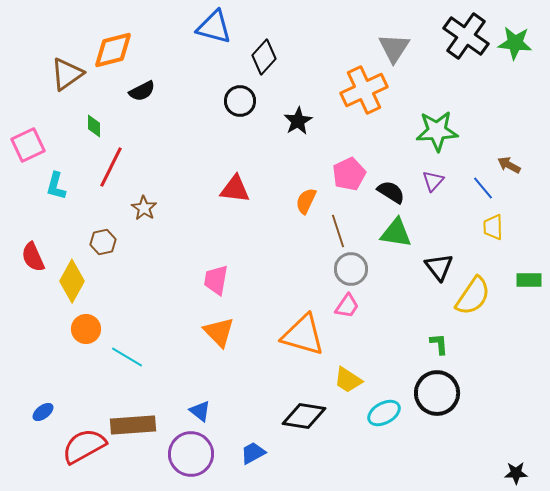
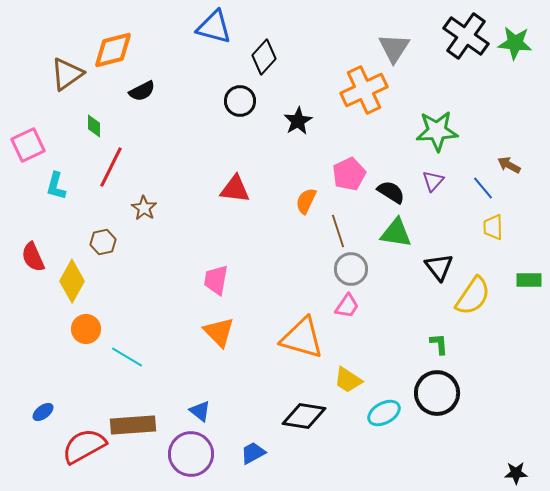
orange triangle at (303, 335): moved 1 px left, 3 px down
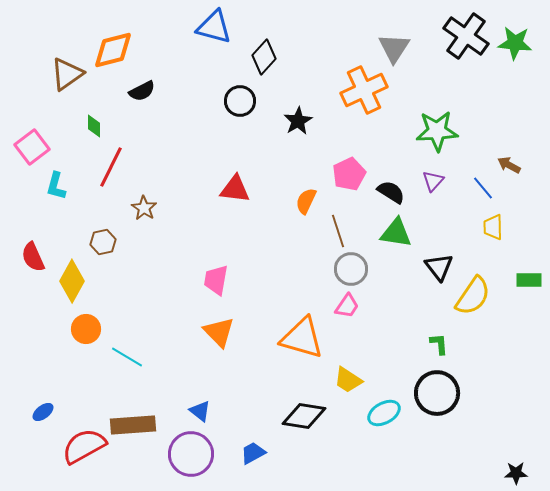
pink square at (28, 145): moved 4 px right, 2 px down; rotated 12 degrees counterclockwise
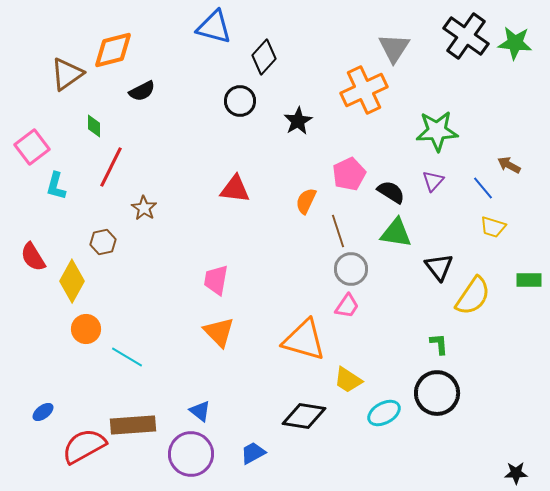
yellow trapezoid at (493, 227): rotated 72 degrees counterclockwise
red semicircle at (33, 257): rotated 8 degrees counterclockwise
orange triangle at (302, 338): moved 2 px right, 2 px down
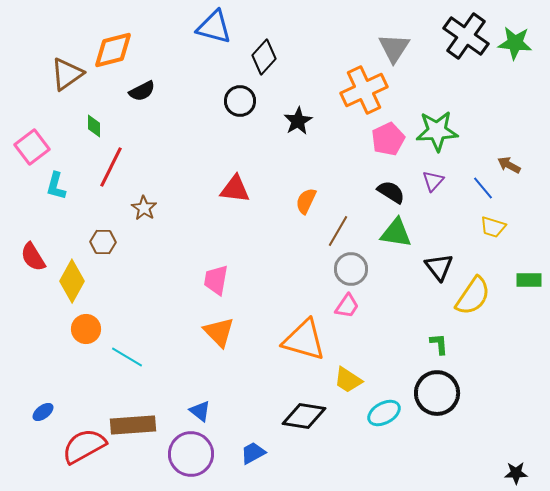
pink pentagon at (349, 174): moved 39 px right, 35 px up
brown line at (338, 231): rotated 48 degrees clockwise
brown hexagon at (103, 242): rotated 15 degrees clockwise
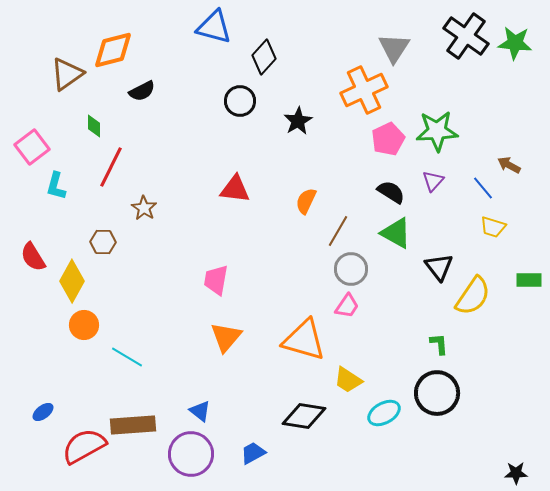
green triangle at (396, 233): rotated 20 degrees clockwise
orange circle at (86, 329): moved 2 px left, 4 px up
orange triangle at (219, 332): moved 7 px right, 5 px down; rotated 24 degrees clockwise
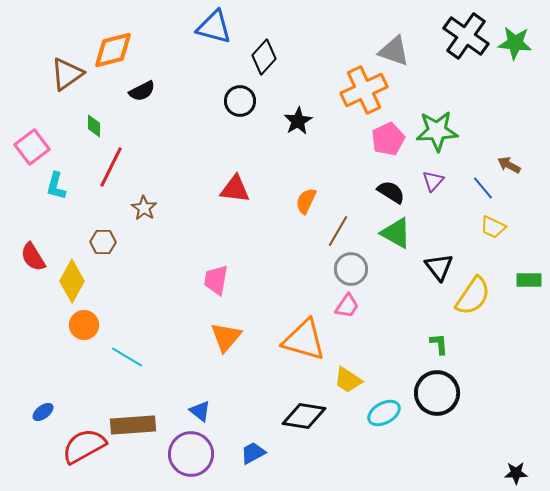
gray triangle at (394, 48): moved 3 px down; rotated 44 degrees counterclockwise
yellow trapezoid at (493, 227): rotated 8 degrees clockwise
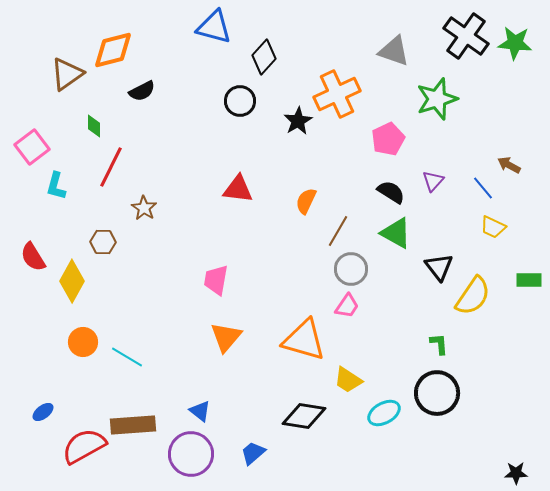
orange cross at (364, 90): moved 27 px left, 4 px down
green star at (437, 131): moved 32 px up; rotated 15 degrees counterclockwise
red triangle at (235, 189): moved 3 px right
orange circle at (84, 325): moved 1 px left, 17 px down
blue trapezoid at (253, 453): rotated 12 degrees counterclockwise
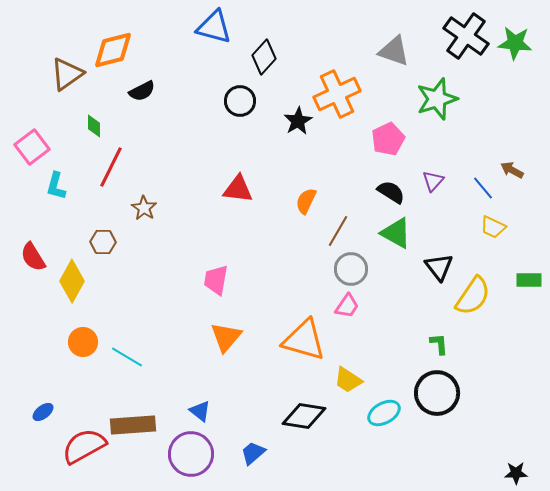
brown arrow at (509, 165): moved 3 px right, 5 px down
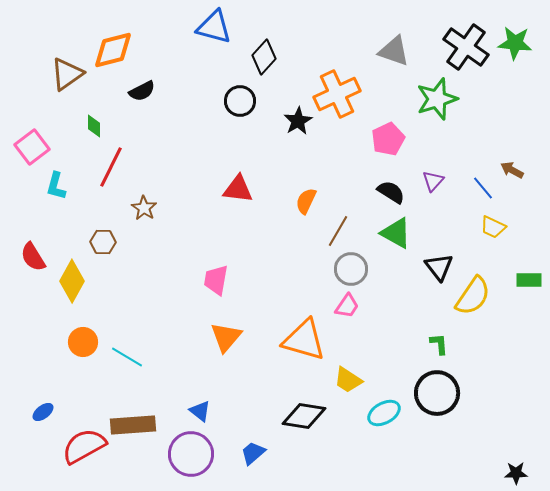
black cross at (466, 36): moved 11 px down
